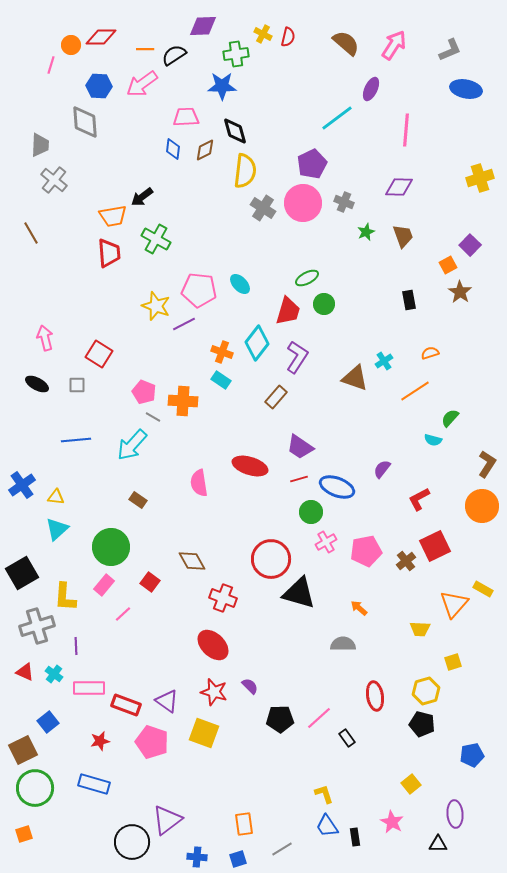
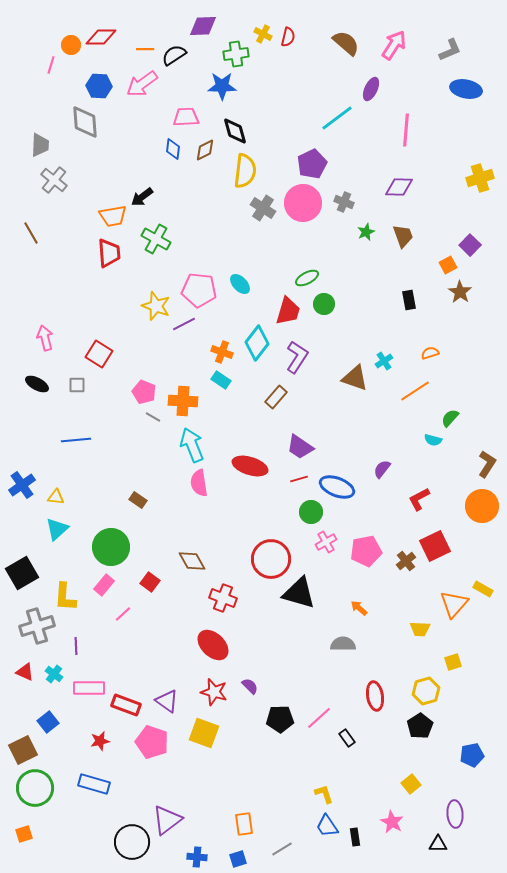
cyan arrow at (132, 445): moved 60 px right; rotated 116 degrees clockwise
black pentagon at (422, 724): moved 2 px left, 2 px down; rotated 25 degrees clockwise
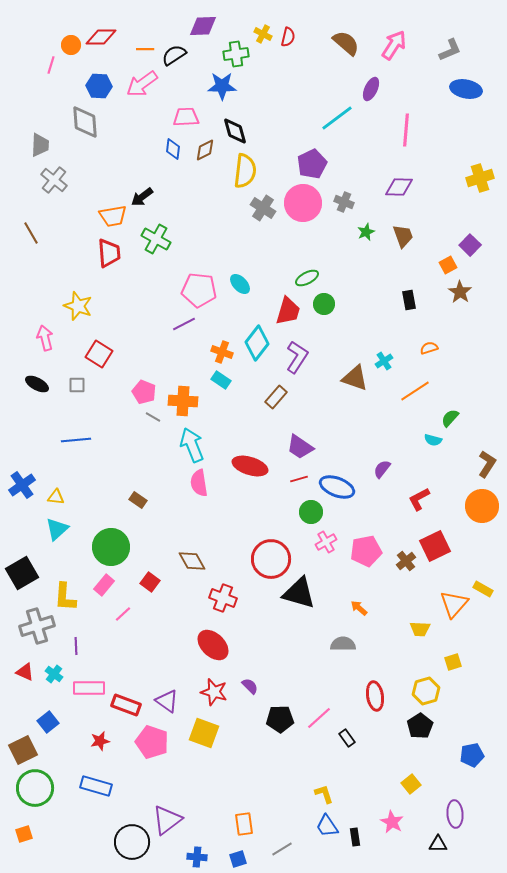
yellow star at (156, 306): moved 78 px left
orange semicircle at (430, 353): moved 1 px left, 5 px up
blue rectangle at (94, 784): moved 2 px right, 2 px down
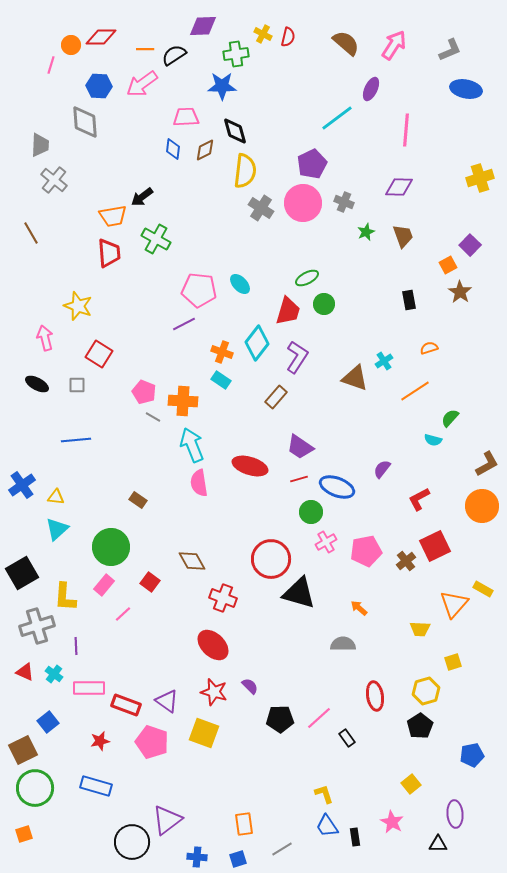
gray cross at (263, 208): moved 2 px left
brown L-shape at (487, 464): rotated 28 degrees clockwise
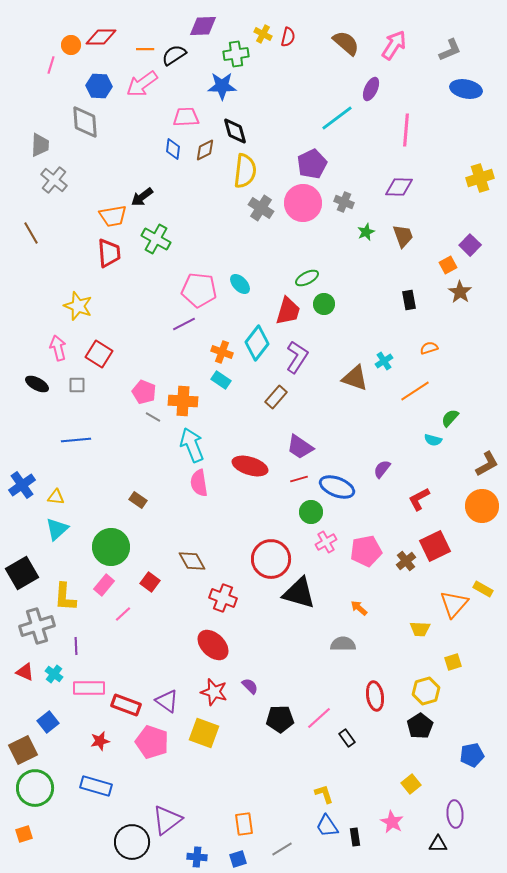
pink arrow at (45, 338): moved 13 px right, 10 px down
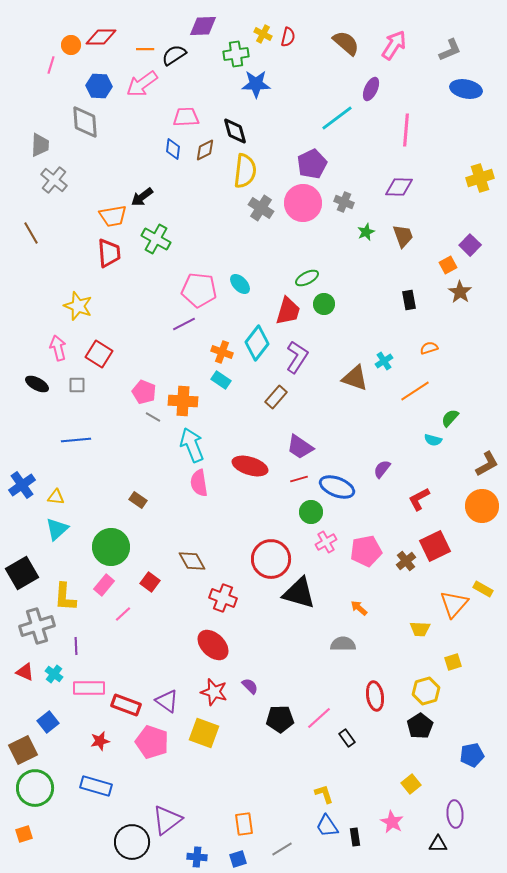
blue star at (222, 86): moved 34 px right, 2 px up
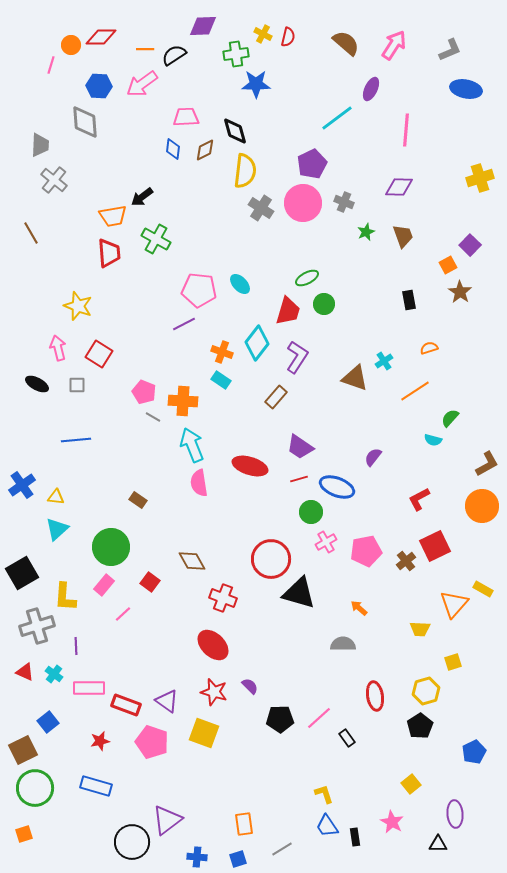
purple semicircle at (382, 469): moved 9 px left, 12 px up
blue pentagon at (472, 755): moved 2 px right, 3 px up; rotated 15 degrees counterclockwise
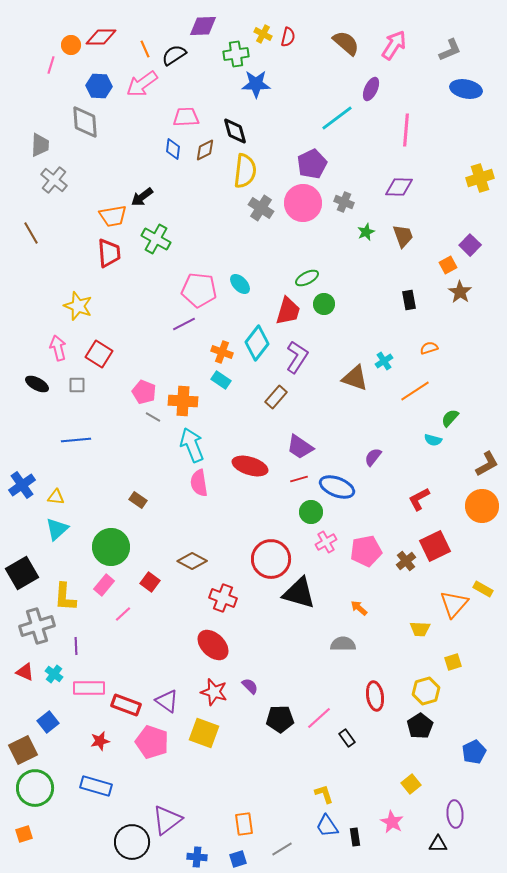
orange line at (145, 49): rotated 66 degrees clockwise
brown diamond at (192, 561): rotated 32 degrees counterclockwise
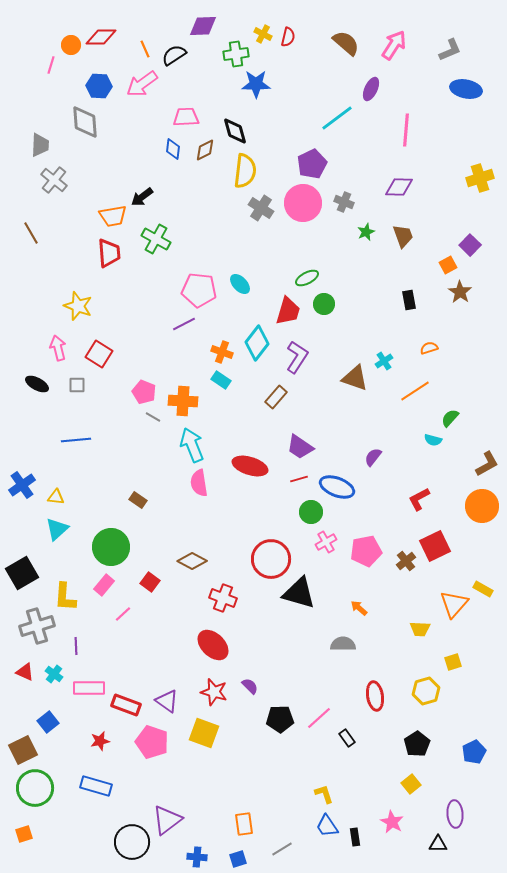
black pentagon at (420, 726): moved 3 px left, 18 px down
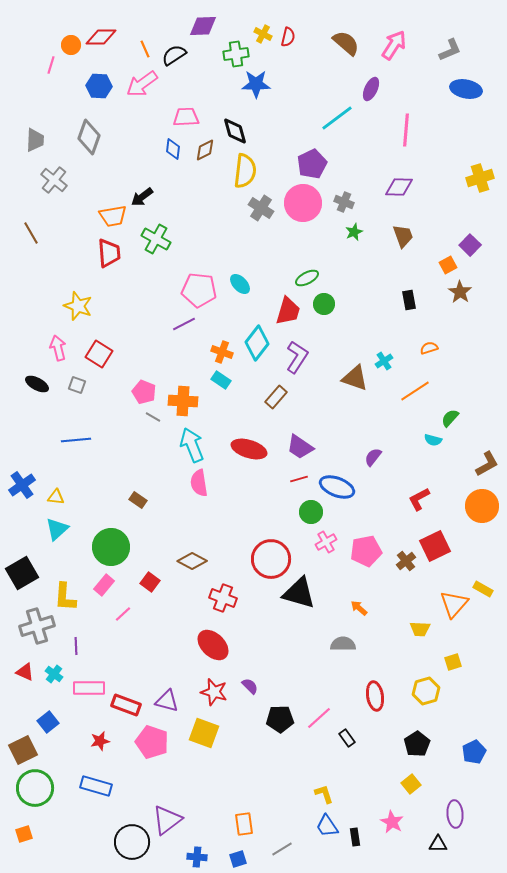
gray diamond at (85, 122): moved 4 px right, 15 px down; rotated 24 degrees clockwise
gray trapezoid at (40, 145): moved 5 px left, 5 px up
green star at (366, 232): moved 12 px left
gray square at (77, 385): rotated 18 degrees clockwise
red ellipse at (250, 466): moved 1 px left, 17 px up
purple triangle at (167, 701): rotated 20 degrees counterclockwise
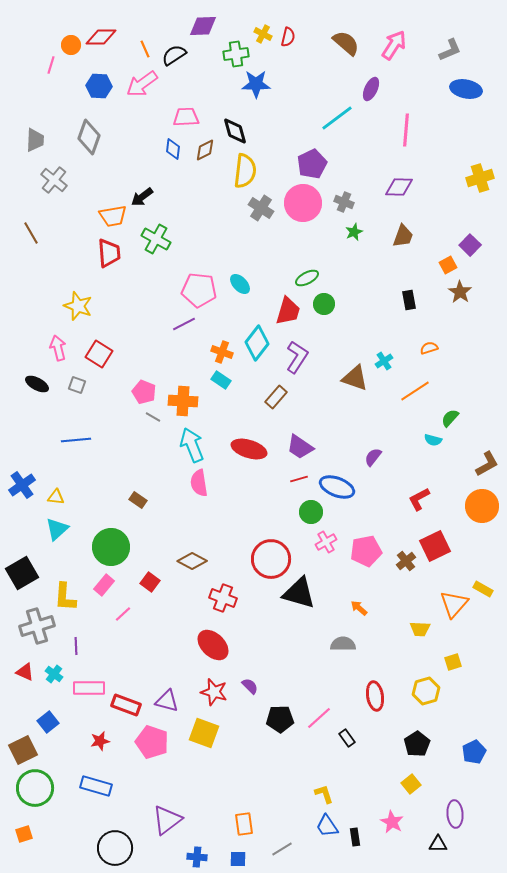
brown trapezoid at (403, 236): rotated 40 degrees clockwise
black circle at (132, 842): moved 17 px left, 6 px down
blue square at (238, 859): rotated 18 degrees clockwise
